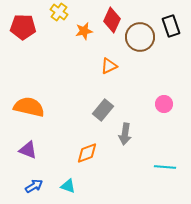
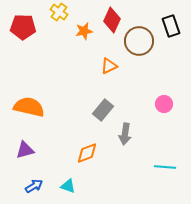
brown circle: moved 1 px left, 4 px down
purple triangle: moved 3 px left; rotated 36 degrees counterclockwise
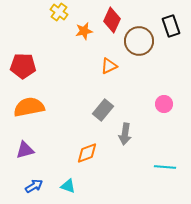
red pentagon: moved 39 px down
orange semicircle: rotated 24 degrees counterclockwise
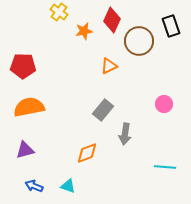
blue arrow: rotated 126 degrees counterclockwise
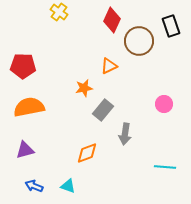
orange star: moved 57 px down
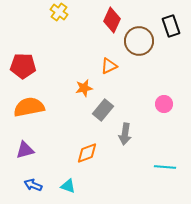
blue arrow: moved 1 px left, 1 px up
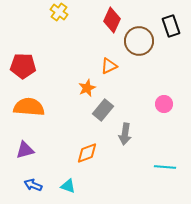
orange star: moved 3 px right; rotated 12 degrees counterclockwise
orange semicircle: rotated 16 degrees clockwise
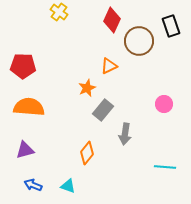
orange diamond: rotated 30 degrees counterclockwise
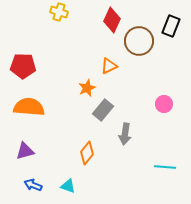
yellow cross: rotated 18 degrees counterclockwise
black rectangle: rotated 40 degrees clockwise
purple triangle: moved 1 px down
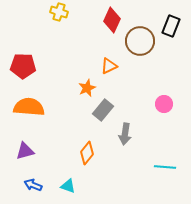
brown circle: moved 1 px right
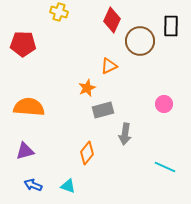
black rectangle: rotated 20 degrees counterclockwise
red pentagon: moved 22 px up
gray rectangle: rotated 35 degrees clockwise
cyan line: rotated 20 degrees clockwise
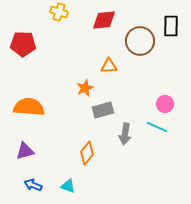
red diamond: moved 8 px left; rotated 60 degrees clockwise
orange triangle: rotated 24 degrees clockwise
orange star: moved 2 px left
pink circle: moved 1 px right
cyan line: moved 8 px left, 40 px up
